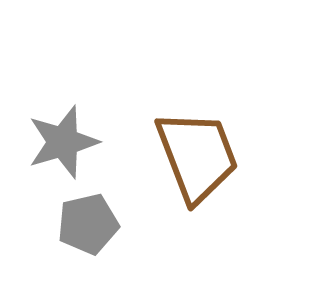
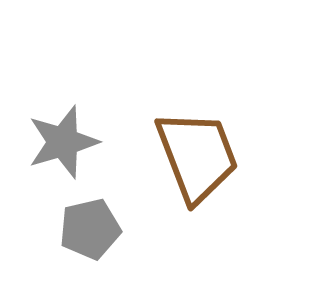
gray pentagon: moved 2 px right, 5 px down
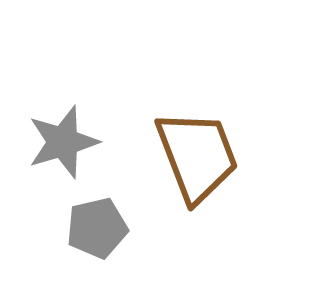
gray pentagon: moved 7 px right, 1 px up
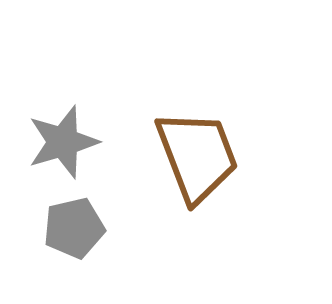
gray pentagon: moved 23 px left
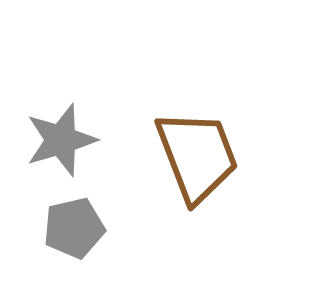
gray star: moved 2 px left, 2 px up
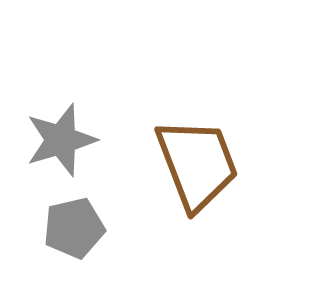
brown trapezoid: moved 8 px down
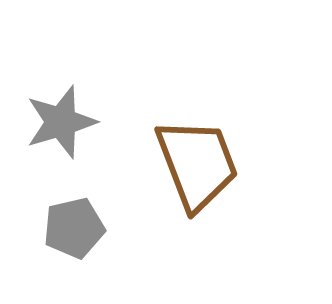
gray star: moved 18 px up
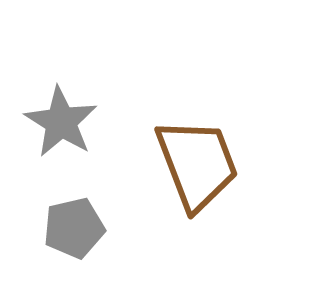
gray star: rotated 24 degrees counterclockwise
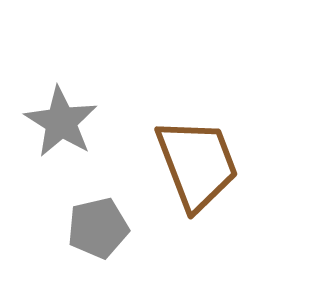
gray pentagon: moved 24 px right
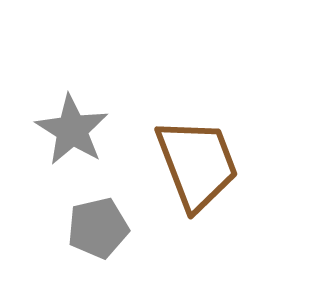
gray star: moved 11 px right, 8 px down
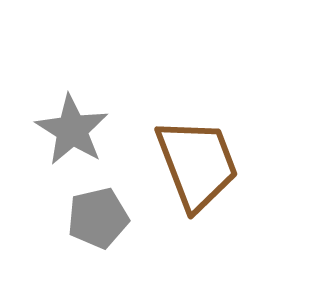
gray pentagon: moved 10 px up
